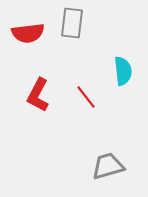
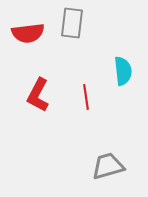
red line: rotated 30 degrees clockwise
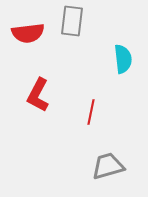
gray rectangle: moved 2 px up
cyan semicircle: moved 12 px up
red line: moved 5 px right, 15 px down; rotated 20 degrees clockwise
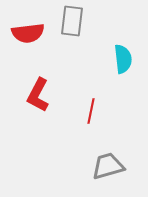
red line: moved 1 px up
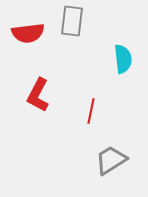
gray trapezoid: moved 3 px right, 6 px up; rotated 16 degrees counterclockwise
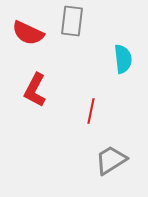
red semicircle: rotated 32 degrees clockwise
red L-shape: moved 3 px left, 5 px up
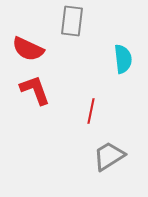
red semicircle: moved 16 px down
red L-shape: rotated 132 degrees clockwise
gray trapezoid: moved 2 px left, 4 px up
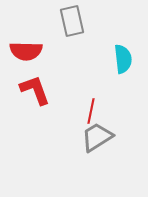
gray rectangle: rotated 20 degrees counterclockwise
red semicircle: moved 2 px left, 2 px down; rotated 24 degrees counterclockwise
gray trapezoid: moved 12 px left, 19 px up
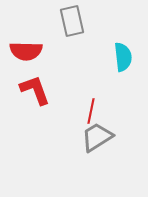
cyan semicircle: moved 2 px up
